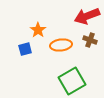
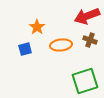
orange star: moved 1 px left, 3 px up
green square: moved 13 px right; rotated 12 degrees clockwise
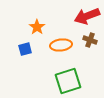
green square: moved 17 px left
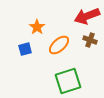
orange ellipse: moved 2 px left; rotated 35 degrees counterclockwise
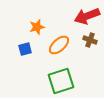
orange star: rotated 21 degrees clockwise
green square: moved 7 px left
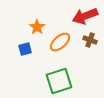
red arrow: moved 2 px left
orange star: rotated 21 degrees counterclockwise
orange ellipse: moved 1 px right, 3 px up
green square: moved 2 px left
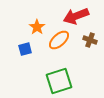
red arrow: moved 9 px left
orange ellipse: moved 1 px left, 2 px up
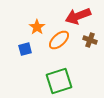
red arrow: moved 2 px right
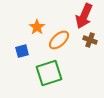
red arrow: moved 6 px right; rotated 45 degrees counterclockwise
blue square: moved 3 px left, 2 px down
green square: moved 10 px left, 8 px up
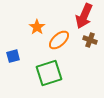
blue square: moved 9 px left, 5 px down
